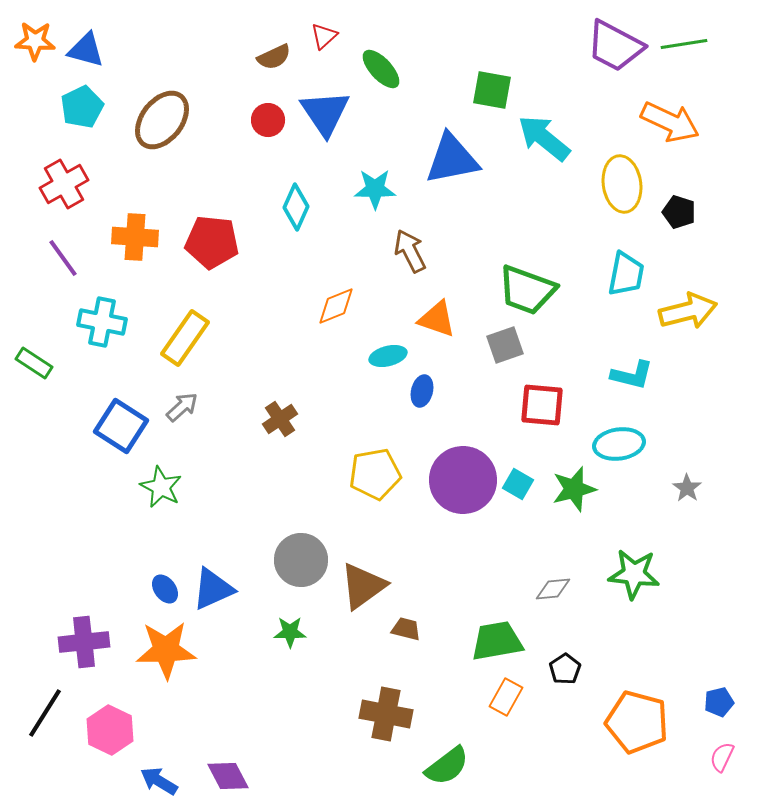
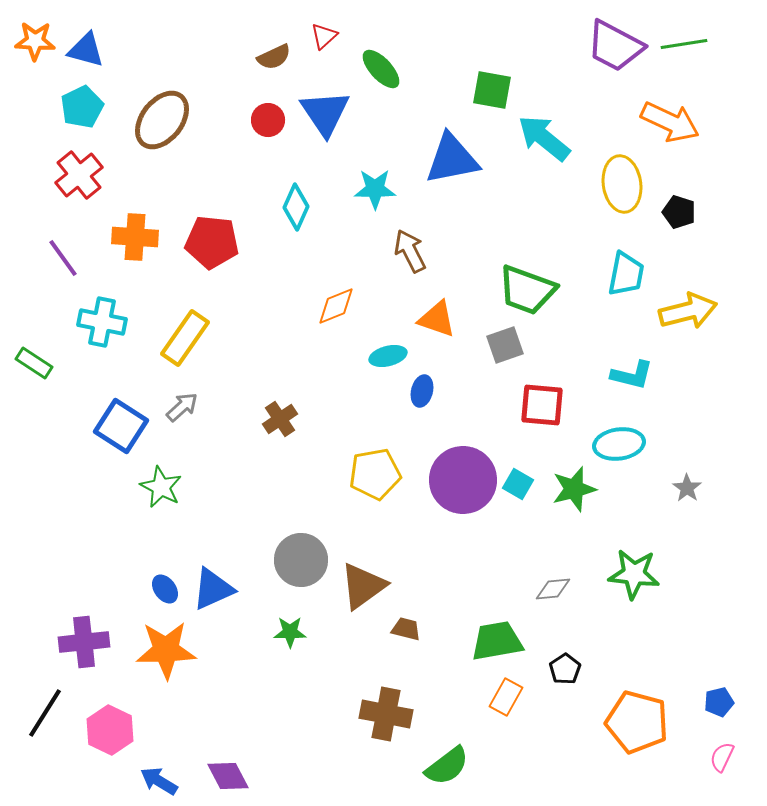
red cross at (64, 184): moved 15 px right, 9 px up; rotated 9 degrees counterclockwise
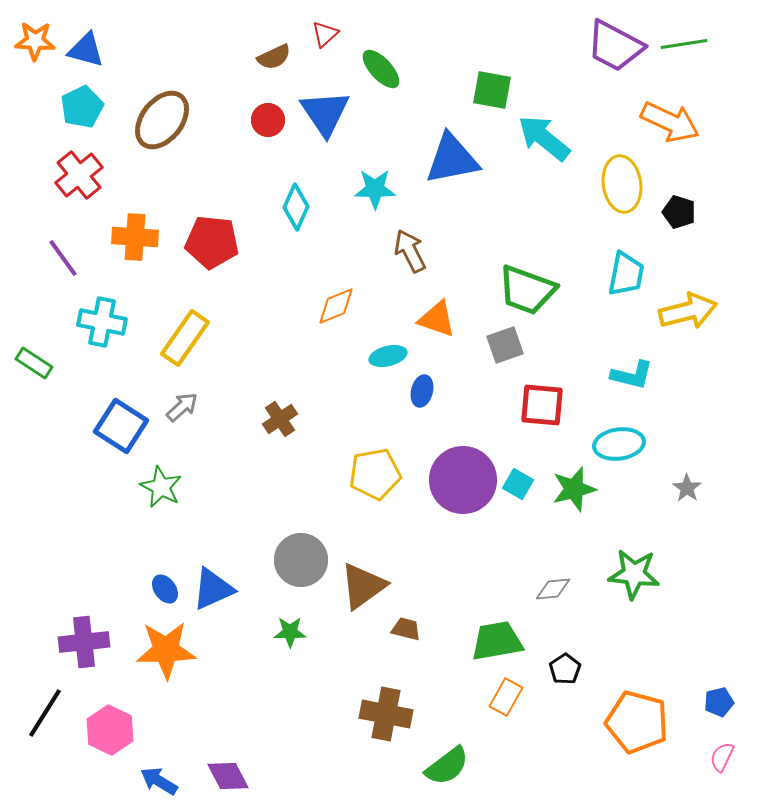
red triangle at (324, 36): moved 1 px right, 2 px up
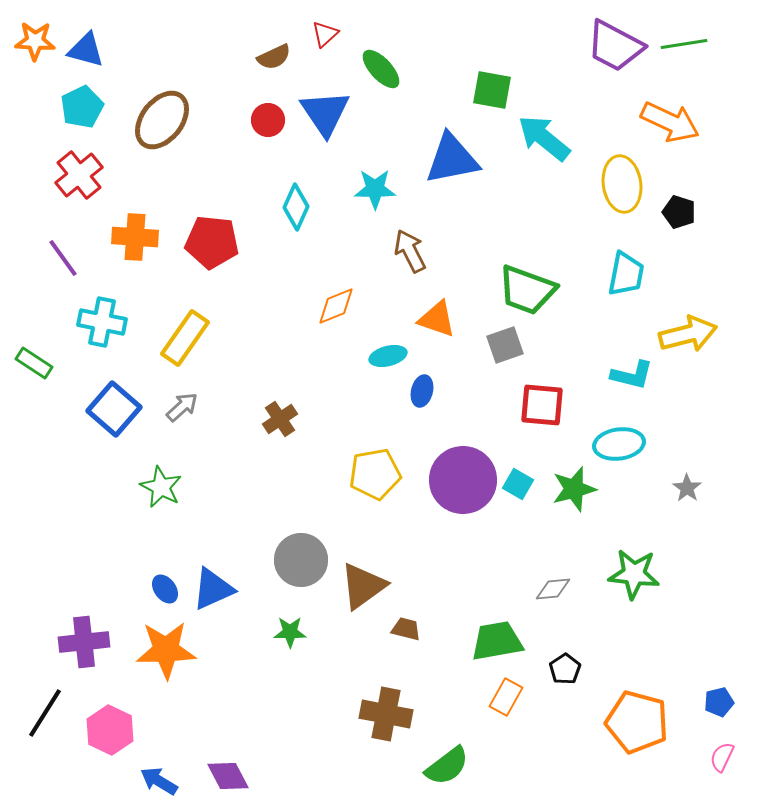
yellow arrow at (688, 311): moved 23 px down
blue square at (121, 426): moved 7 px left, 17 px up; rotated 8 degrees clockwise
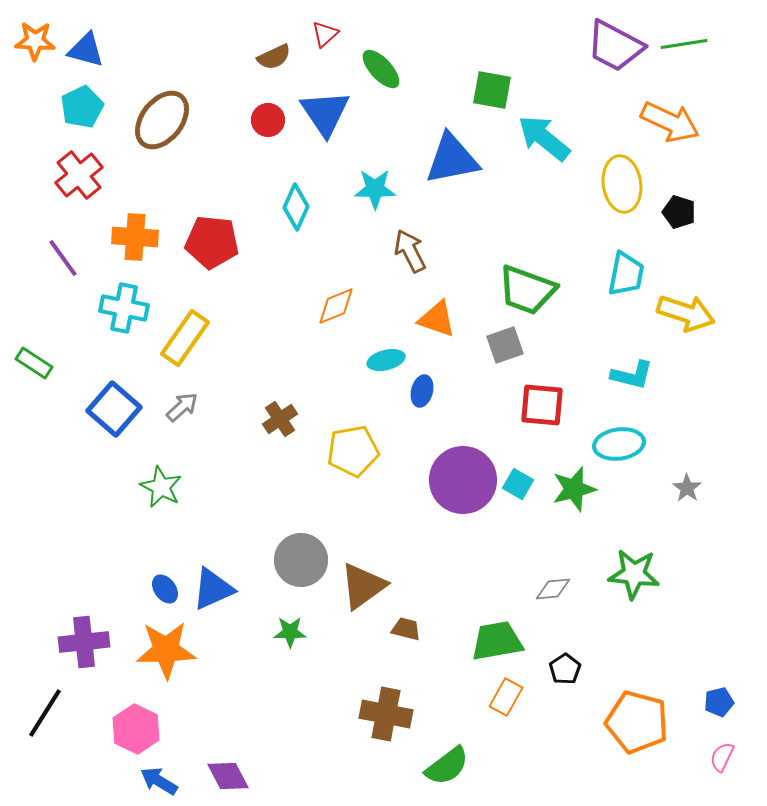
cyan cross at (102, 322): moved 22 px right, 14 px up
yellow arrow at (688, 334): moved 2 px left, 21 px up; rotated 32 degrees clockwise
cyan ellipse at (388, 356): moved 2 px left, 4 px down
yellow pentagon at (375, 474): moved 22 px left, 23 px up
pink hexagon at (110, 730): moved 26 px right, 1 px up
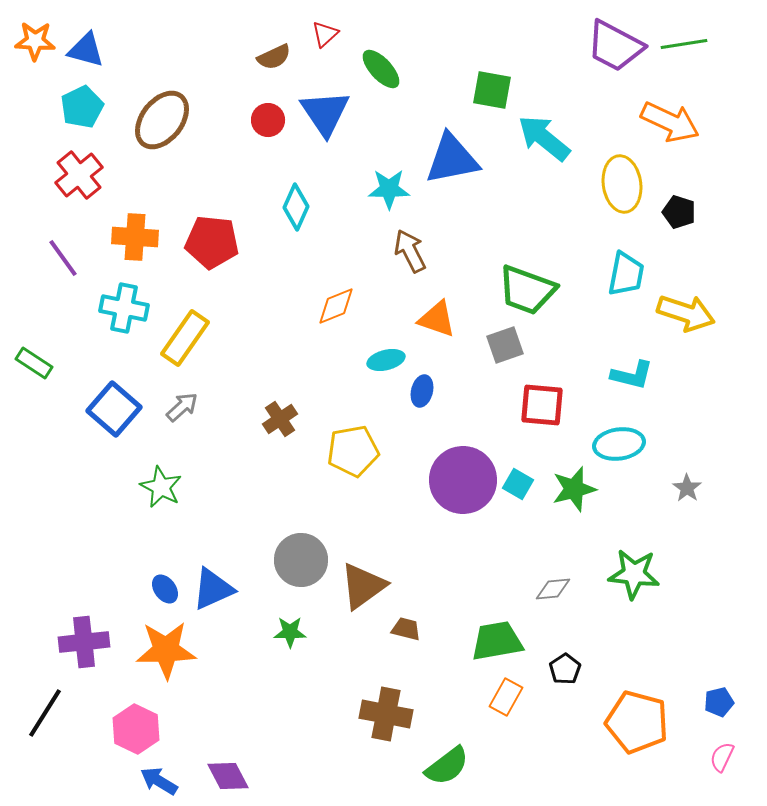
cyan star at (375, 189): moved 14 px right
